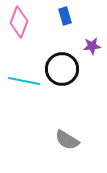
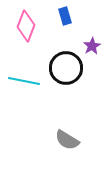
pink diamond: moved 7 px right, 4 px down
purple star: rotated 24 degrees counterclockwise
black circle: moved 4 px right, 1 px up
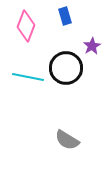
cyan line: moved 4 px right, 4 px up
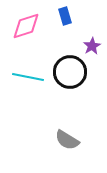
pink diamond: rotated 52 degrees clockwise
black circle: moved 4 px right, 4 px down
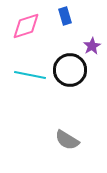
black circle: moved 2 px up
cyan line: moved 2 px right, 2 px up
